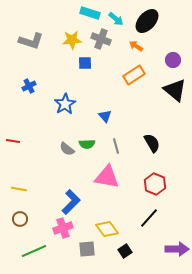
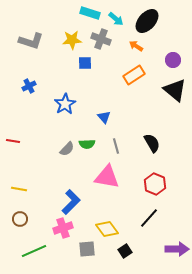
blue triangle: moved 1 px left, 1 px down
gray semicircle: rotated 84 degrees counterclockwise
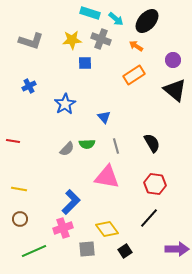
red hexagon: rotated 15 degrees counterclockwise
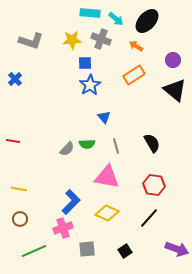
cyan rectangle: rotated 12 degrees counterclockwise
blue cross: moved 14 px left, 7 px up; rotated 16 degrees counterclockwise
blue star: moved 25 px right, 19 px up
red hexagon: moved 1 px left, 1 px down
yellow diamond: moved 16 px up; rotated 30 degrees counterclockwise
purple arrow: rotated 20 degrees clockwise
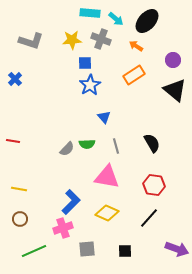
black square: rotated 32 degrees clockwise
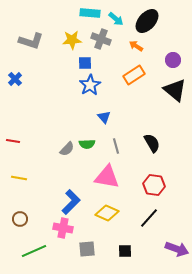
yellow line: moved 11 px up
pink cross: rotated 30 degrees clockwise
